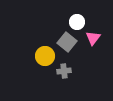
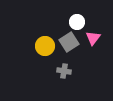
gray square: moved 2 px right; rotated 18 degrees clockwise
yellow circle: moved 10 px up
gray cross: rotated 16 degrees clockwise
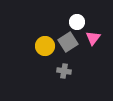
gray square: moved 1 px left
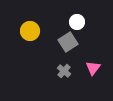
pink triangle: moved 30 px down
yellow circle: moved 15 px left, 15 px up
gray cross: rotated 32 degrees clockwise
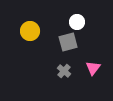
gray square: rotated 18 degrees clockwise
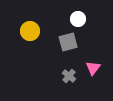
white circle: moved 1 px right, 3 px up
gray cross: moved 5 px right, 5 px down
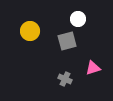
gray square: moved 1 px left, 1 px up
pink triangle: rotated 35 degrees clockwise
gray cross: moved 4 px left, 3 px down; rotated 16 degrees counterclockwise
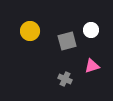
white circle: moved 13 px right, 11 px down
pink triangle: moved 1 px left, 2 px up
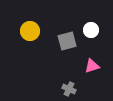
gray cross: moved 4 px right, 10 px down
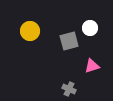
white circle: moved 1 px left, 2 px up
gray square: moved 2 px right
